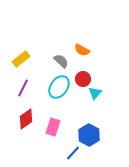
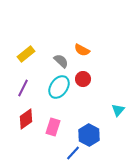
yellow rectangle: moved 5 px right, 5 px up
cyan triangle: moved 23 px right, 17 px down
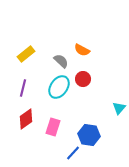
purple line: rotated 12 degrees counterclockwise
cyan triangle: moved 1 px right, 2 px up
blue hexagon: rotated 20 degrees counterclockwise
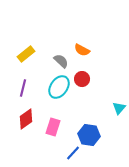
red circle: moved 1 px left
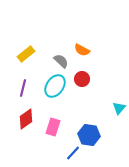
cyan ellipse: moved 4 px left, 1 px up
